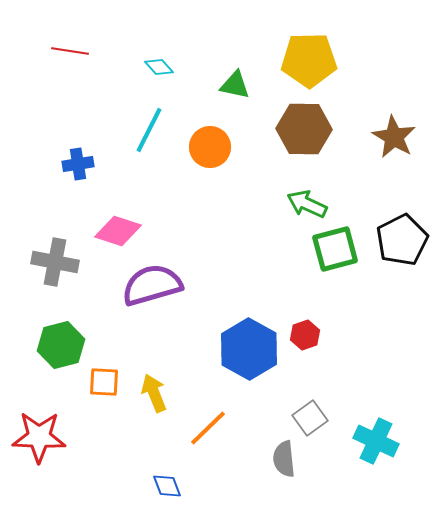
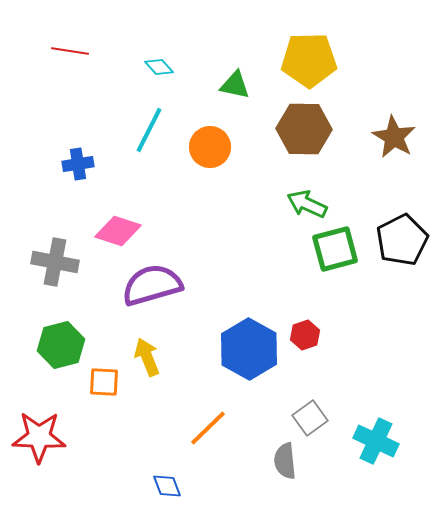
yellow arrow: moved 7 px left, 36 px up
gray semicircle: moved 1 px right, 2 px down
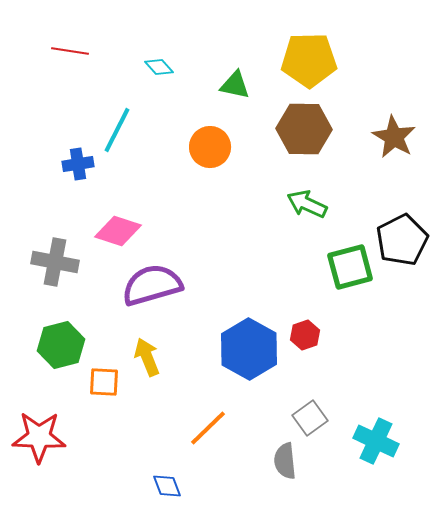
cyan line: moved 32 px left
green square: moved 15 px right, 18 px down
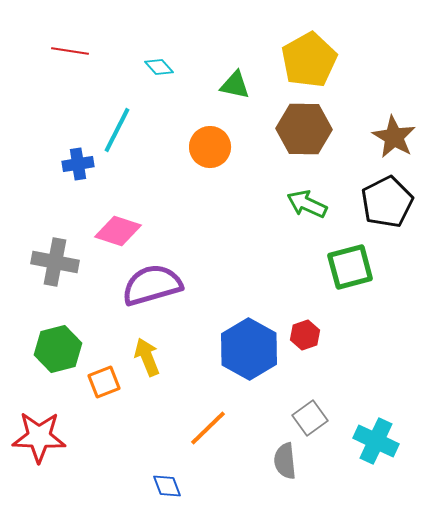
yellow pentagon: rotated 28 degrees counterclockwise
black pentagon: moved 15 px left, 38 px up
green hexagon: moved 3 px left, 4 px down
orange square: rotated 24 degrees counterclockwise
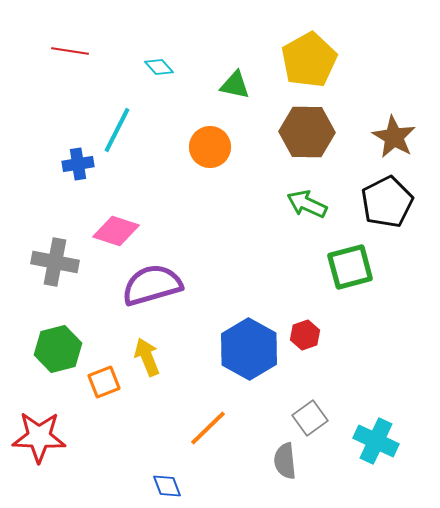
brown hexagon: moved 3 px right, 3 px down
pink diamond: moved 2 px left
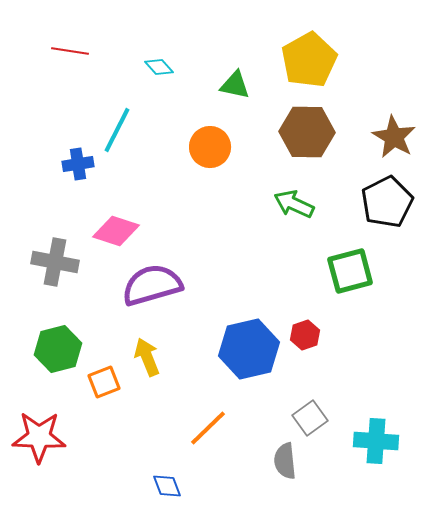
green arrow: moved 13 px left
green square: moved 4 px down
blue hexagon: rotated 18 degrees clockwise
cyan cross: rotated 21 degrees counterclockwise
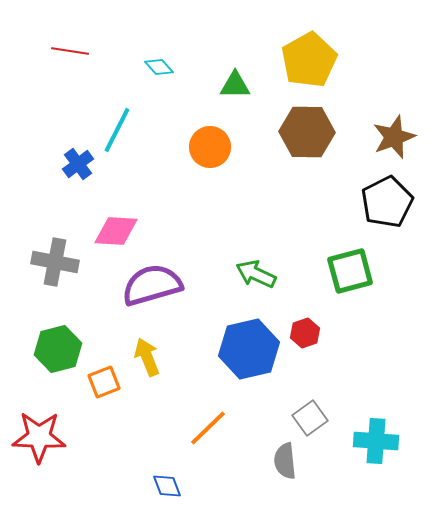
green triangle: rotated 12 degrees counterclockwise
brown star: rotated 21 degrees clockwise
blue cross: rotated 28 degrees counterclockwise
green arrow: moved 38 px left, 70 px down
pink diamond: rotated 15 degrees counterclockwise
red hexagon: moved 2 px up
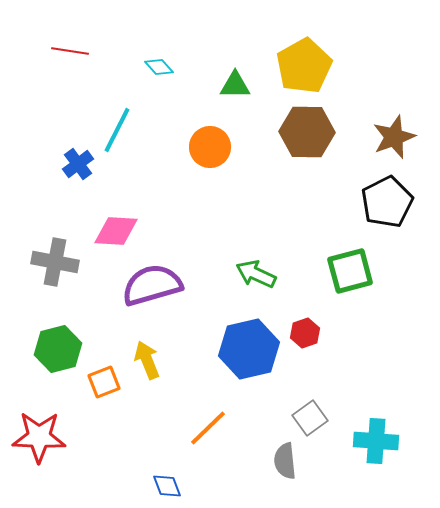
yellow pentagon: moved 5 px left, 6 px down
yellow arrow: moved 3 px down
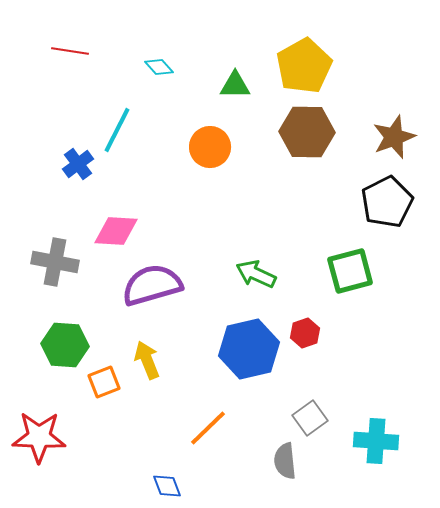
green hexagon: moved 7 px right, 4 px up; rotated 18 degrees clockwise
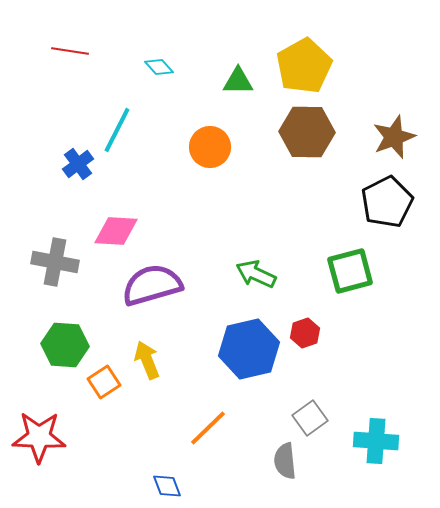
green triangle: moved 3 px right, 4 px up
orange square: rotated 12 degrees counterclockwise
